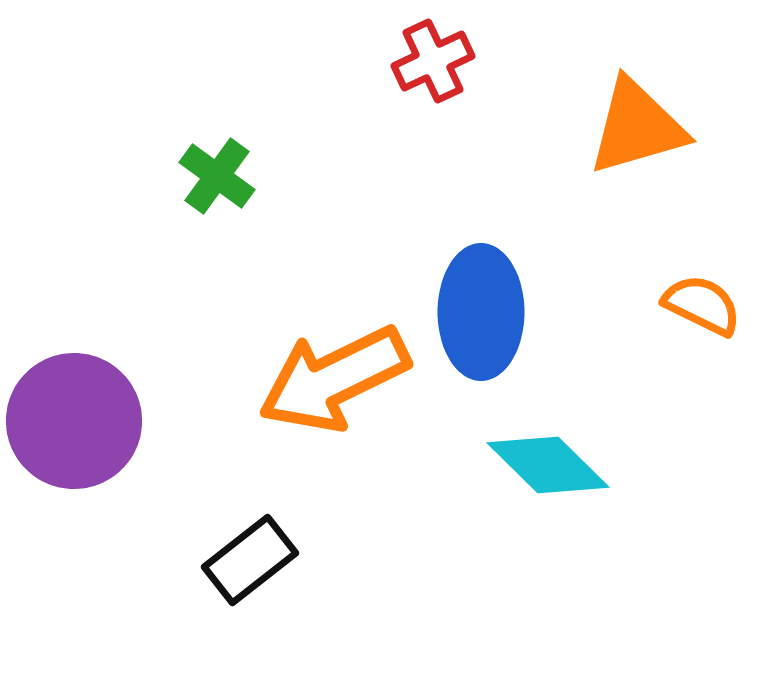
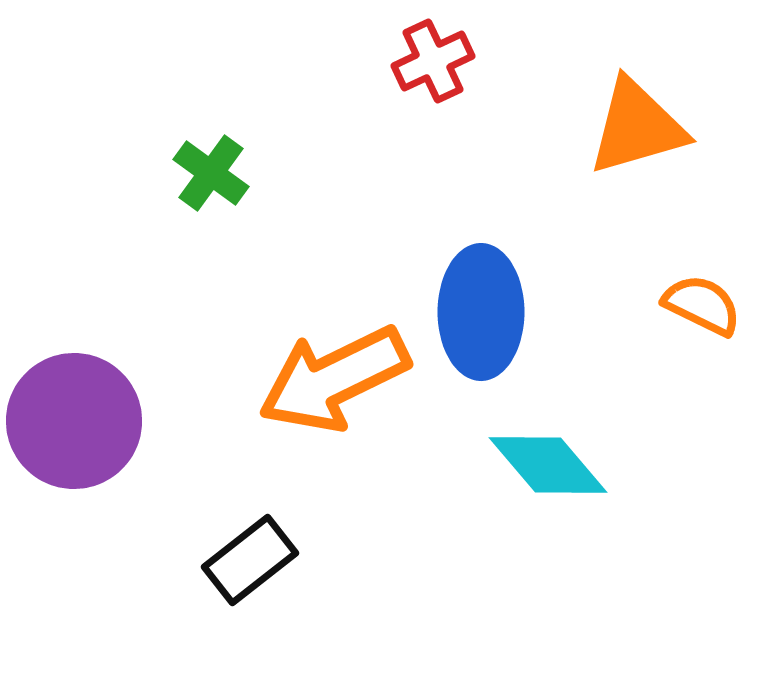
green cross: moved 6 px left, 3 px up
cyan diamond: rotated 5 degrees clockwise
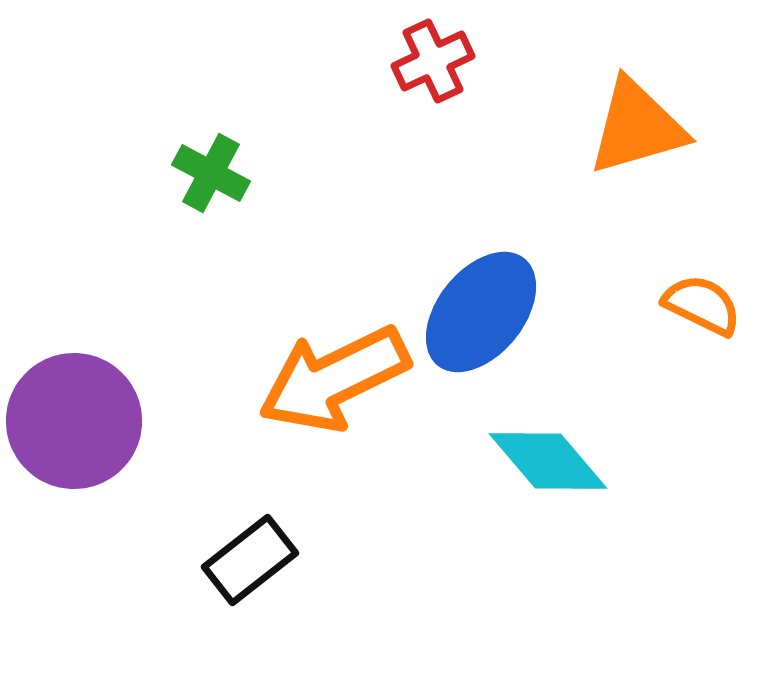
green cross: rotated 8 degrees counterclockwise
blue ellipse: rotated 39 degrees clockwise
cyan diamond: moved 4 px up
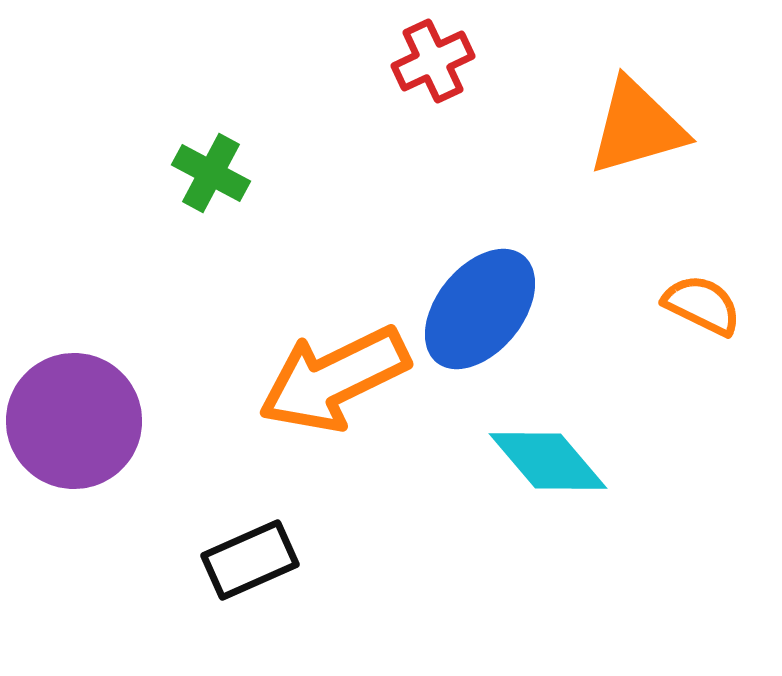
blue ellipse: moved 1 px left, 3 px up
black rectangle: rotated 14 degrees clockwise
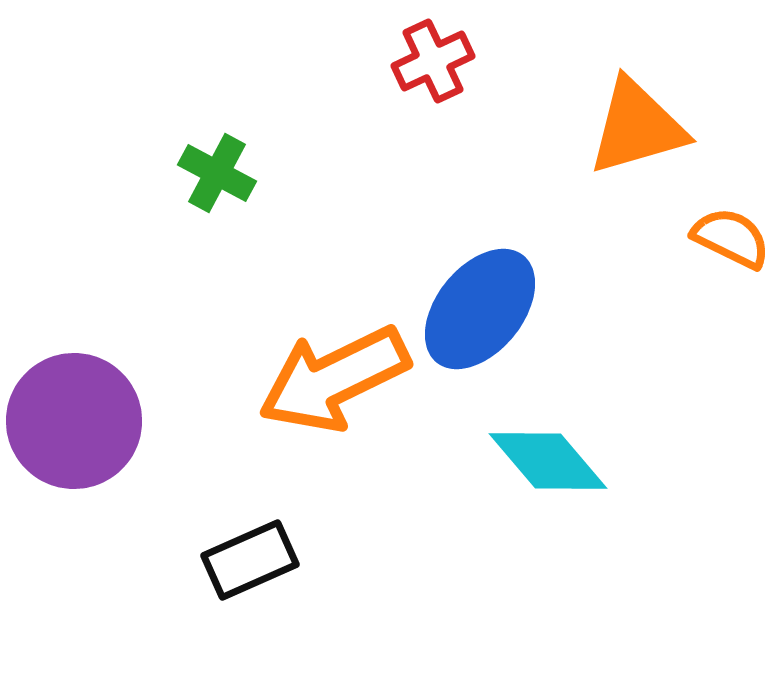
green cross: moved 6 px right
orange semicircle: moved 29 px right, 67 px up
